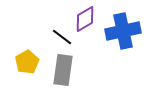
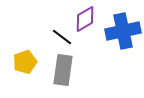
yellow pentagon: moved 2 px left; rotated 10 degrees clockwise
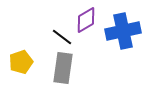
purple diamond: moved 1 px right, 1 px down
yellow pentagon: moved 4 px left
gray rectangle: moved 2 px up
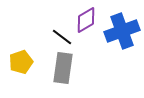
blue cross: moved 1 px left; rotated 8 degrees counterclockwise
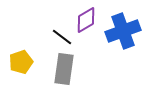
blue cross: moved 1 px right
gray rectangle: moved 1 px right, 1 px down
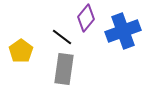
purple diamond: moved 2 px up; rotated 20 degrees counterclockwise
yellow pentagon: moved 11 px up; rotated 15 degrees counterclockwise
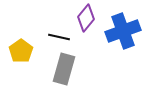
black line: moved 3 px left; rotated 25 degrees counterclockwise
gray rectangle: rotated 8 degrees clockwise
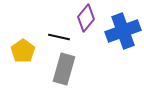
yellow pentagon: moved 2 px right
